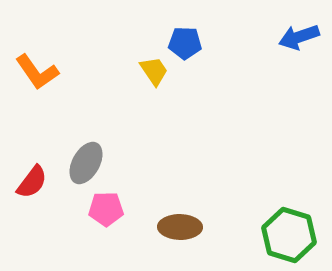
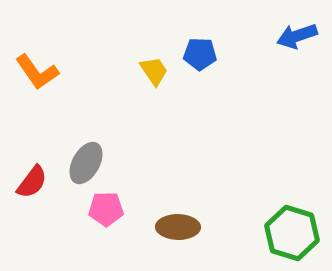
blue arrow: moved 2 px left, 1 px up
blue pentagon: moved 15 px right, 11 px down
brown ellipse: moved 2 px left
green hexagon: moved 3 px right, 2 px up
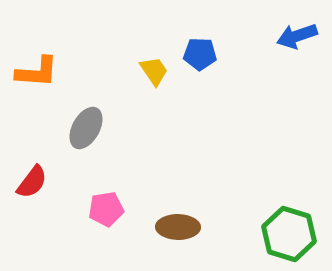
orange L-shape: rotated 51 degrees counterclockwise
gray ellipse: moved 35 px up
pink pentagon: rotated 8 degrees counterclockwise
green hexagon: moved 3 px left, 1 px down
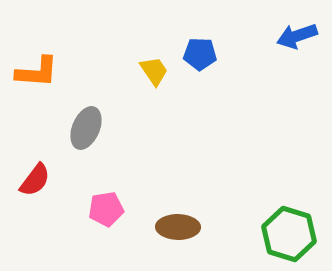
gray ellipse: rotated 6 degrees counterclockwise
red semicircle: moved 3 px right, 2 px up
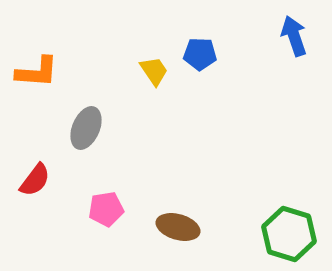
blue arrow: moved 3 px left; rotated 90 degrees clockwise
brown ellipse: rotated 15 degrees clockwise
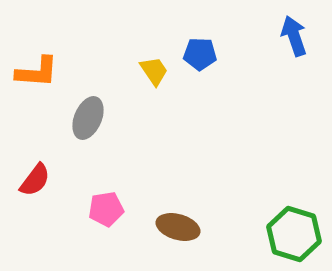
gray ellipse: moved 2 px right, 10 px up
green hexagon: moved 5 px right
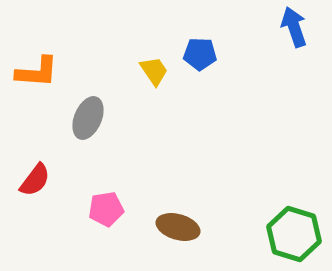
blue arrow: moved 9 px up
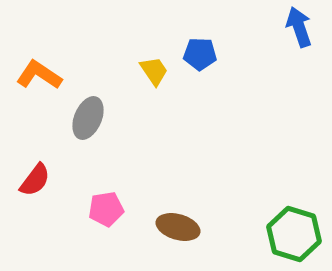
blue arrow: moved 5 px right
orange L-shape: moved 2 px right, 3 px down; rotated 150 degrees counterclockwise
